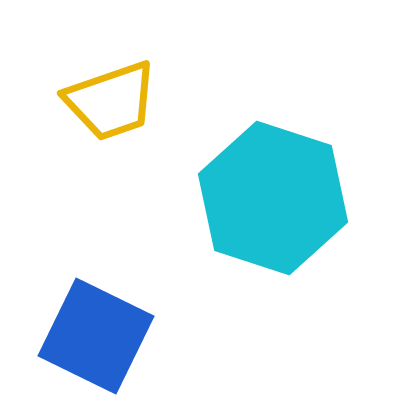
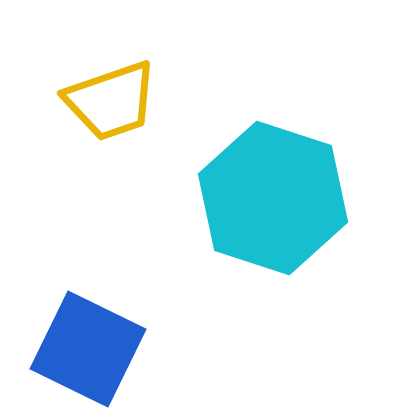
blue square: moved 8 px left, 13 px down
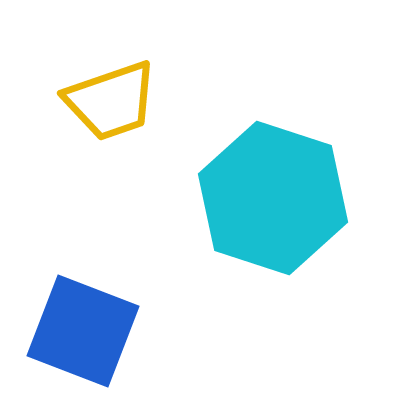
blue square: moved 5 px left, 18 px up; rotated 5 degrees counterclockwise
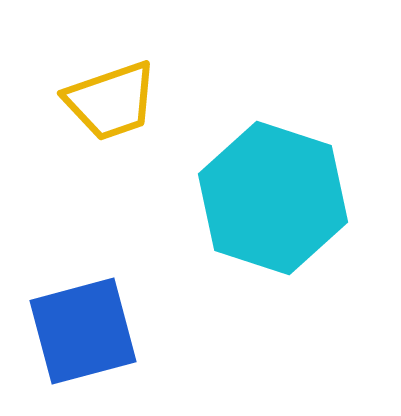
blue square: rotated 36 degrees counterclockwise
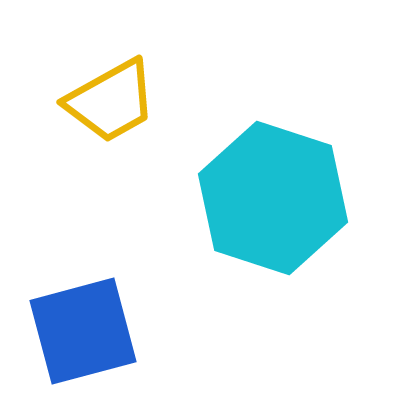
yellow trapezoid: rotated 10 degrees counterclockwise
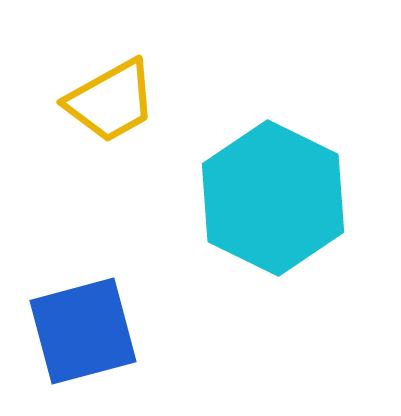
cyan hexagon: rotated 8 degrees clockwise
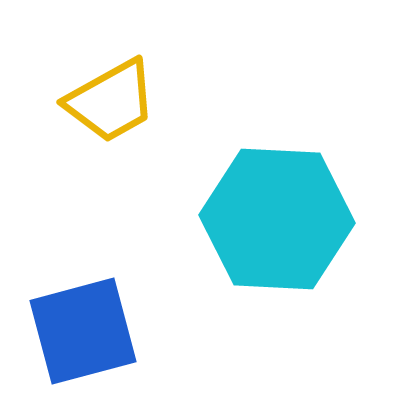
cyan hexagon: moved 4 px right, 21 px down; rotated 23 degrees counterclockwise
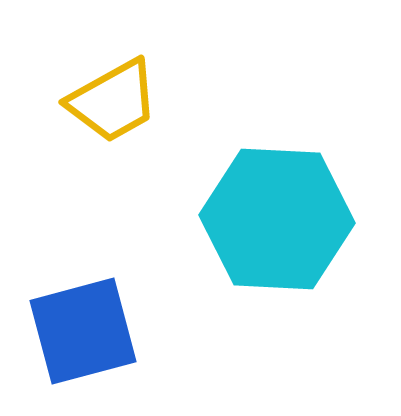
yellow trapezoid: moved 2 px right
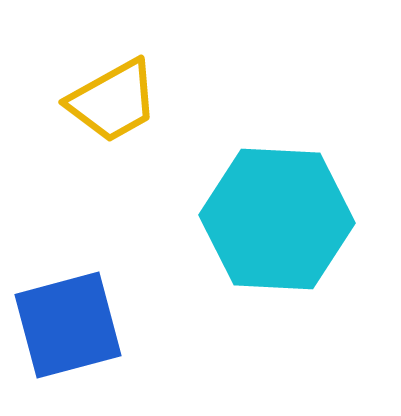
blue square: moved 15 px left, 6 px up
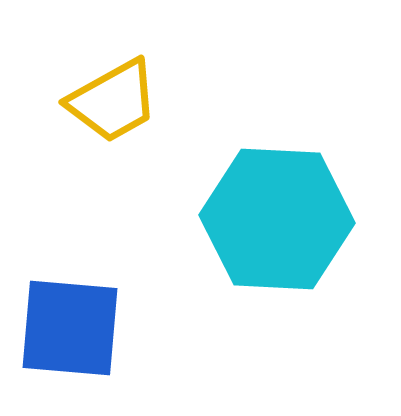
blue square: moved 2 px right, 3 px down; rotated 20 degrees clockwise
